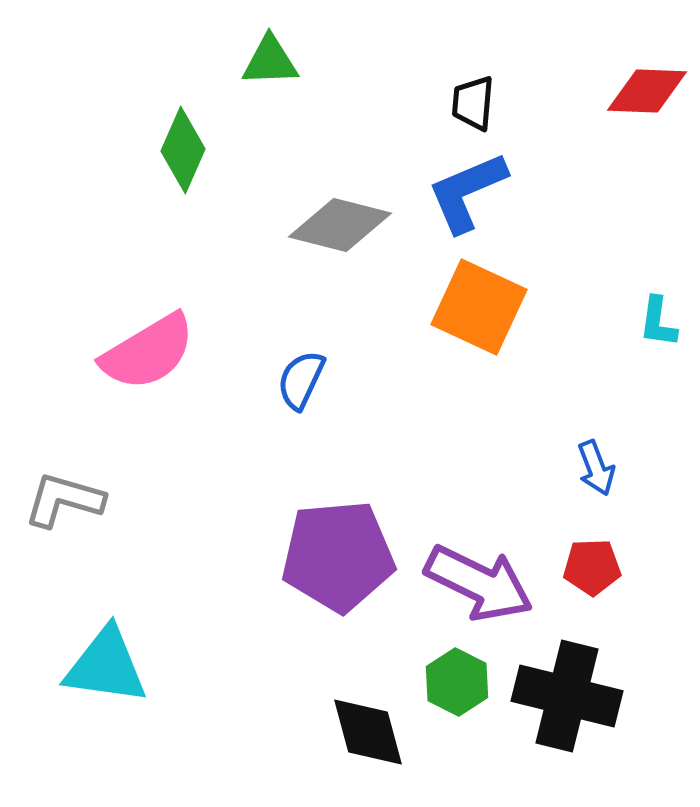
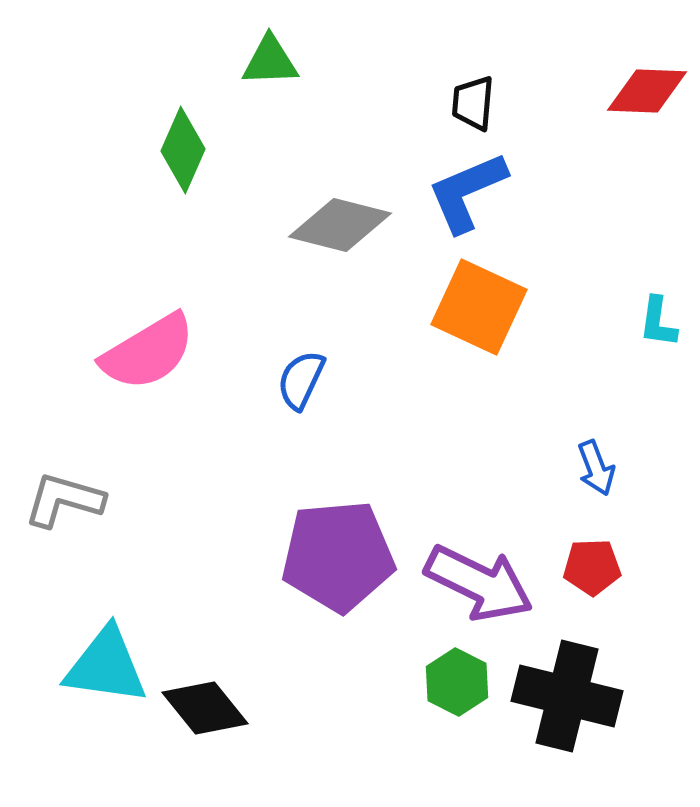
black diamond: moved 163 px left, 24 px up; rotated 24 degrees counterclockwise
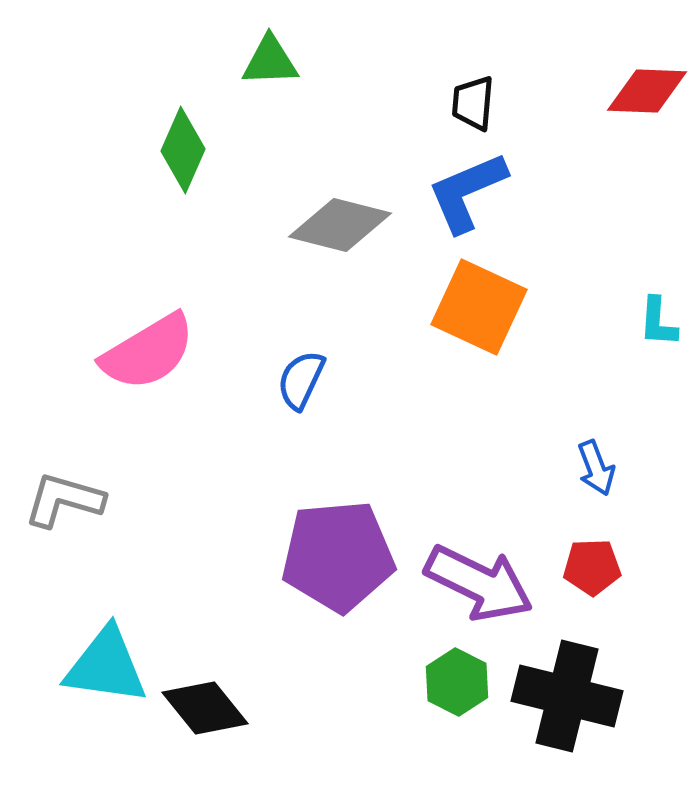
cyan L-shape: rotated 4 degrees counterclockwise
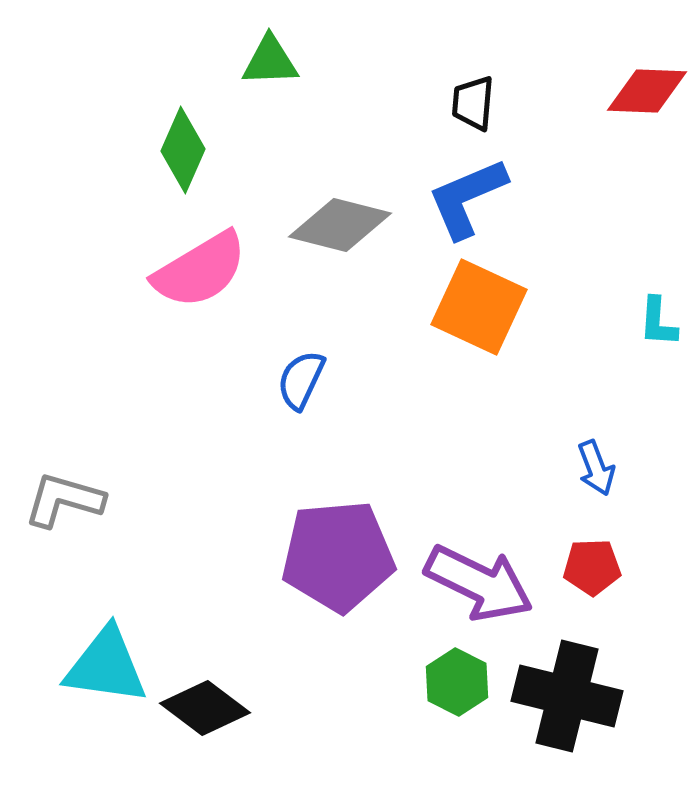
blue L-shape: moved 6 px down
pink semicircle: moved 52 px right, 82 px up
black diamond: rotated 14 degrees counterclockwise
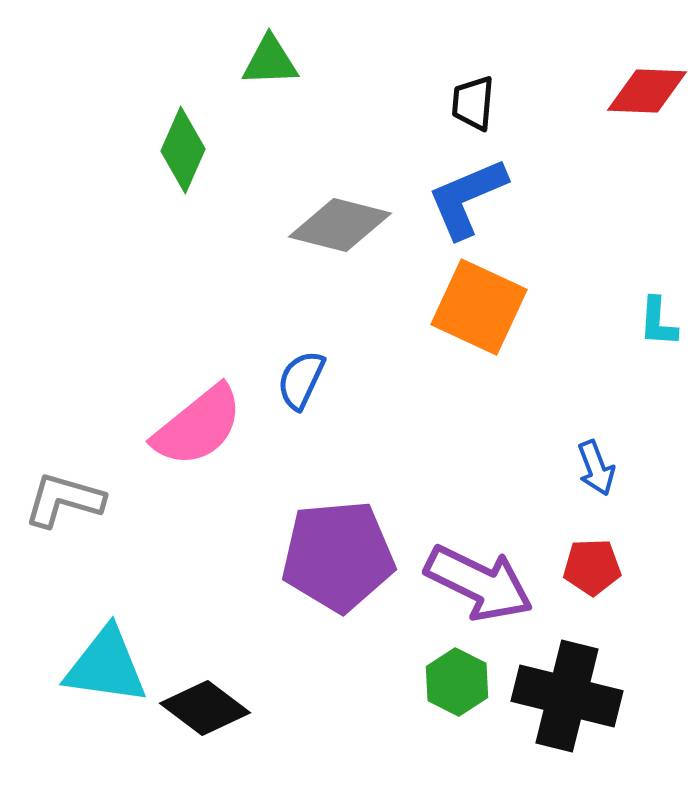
pink semicircle: moved 2 px left, 156 px down; rotated 8 degrees counterclockwise
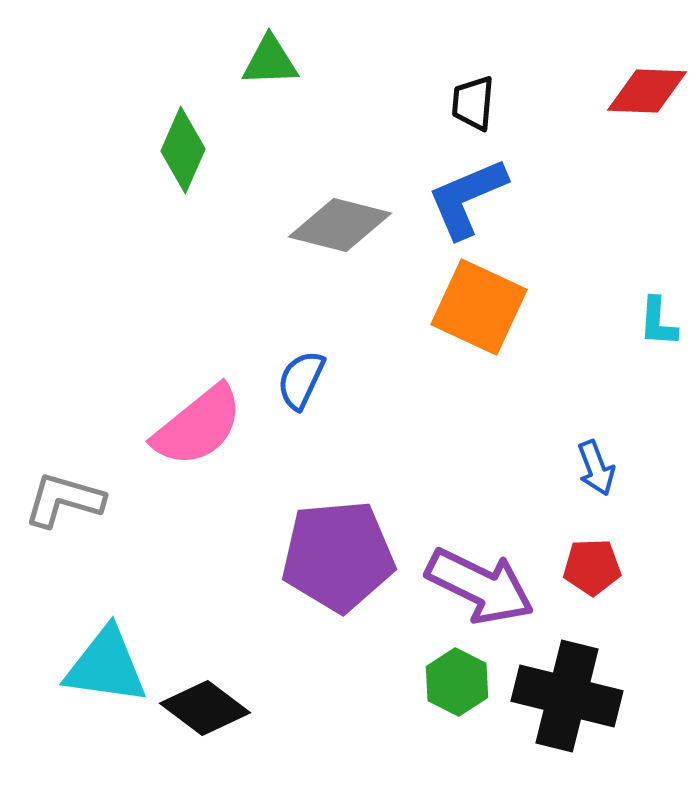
purple arrow: moved 1 px right, 3 px down
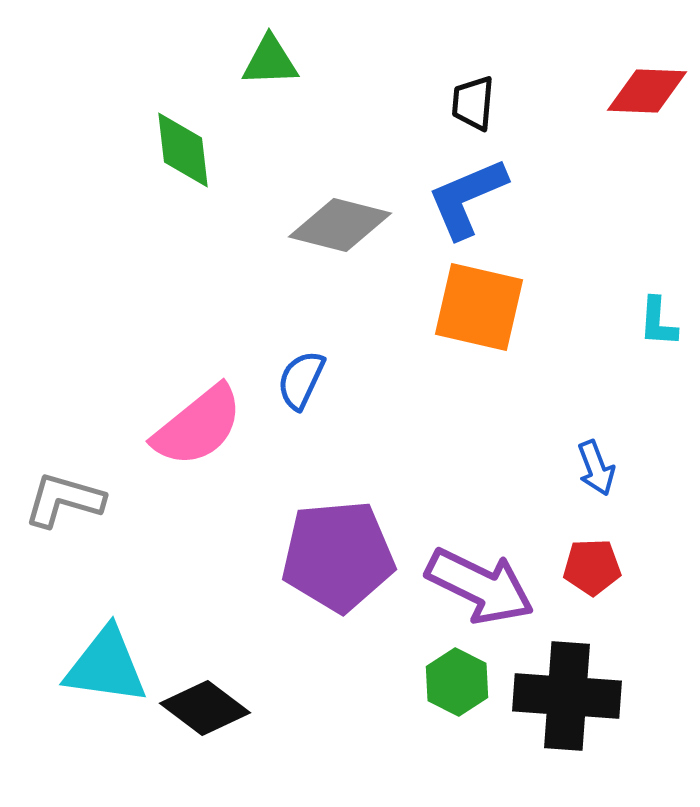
green diamond: rotated 30 degrees counterclockwise
orange square: rotated 12 degrees counterclockwise
black cross: rotated 10 degrees counterclockwise
